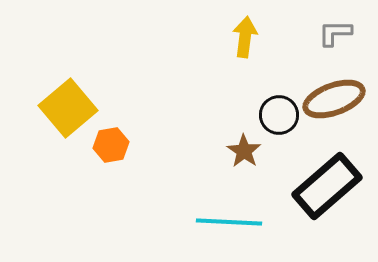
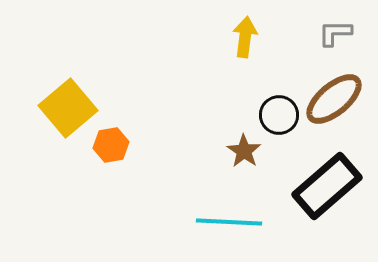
brown ellipse: rotated 20 degrees counterclockwise
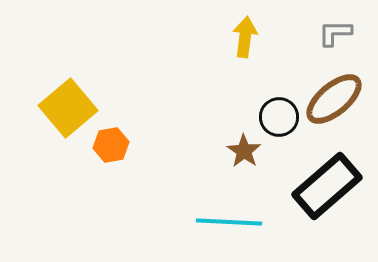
black circle: moved 2 px down
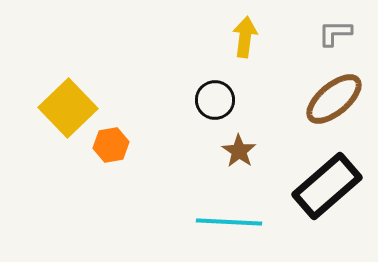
yellow square: rotated 4 degrees counterclockwise
black circle: moved 64 px left, 17 px up
brown star: moved 5 px left
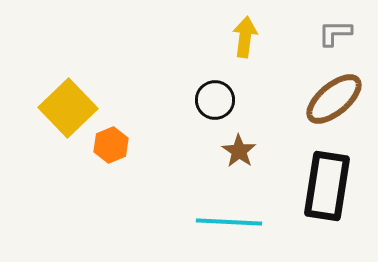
orange hexagon: rotated 12 degrees counterclockwise
black rectangle: rotated 40 degrees counterclockwise
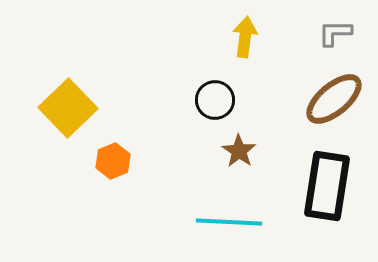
orange hexagon: moved 2 px right, 16 px down
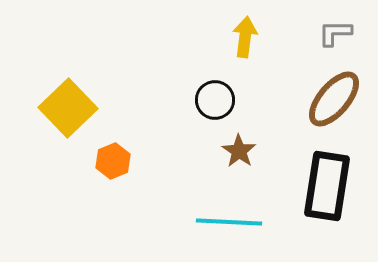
brown ellipse: rotated 10 degrees counterclockwise
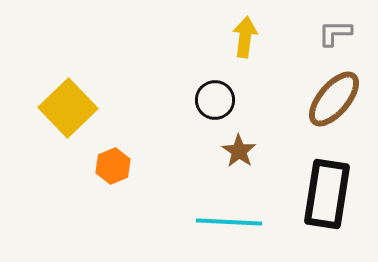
orange hexagon: moved 5 px down
black rectangle: moved 8 px down
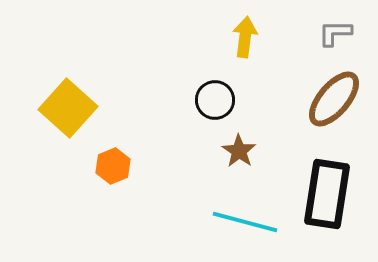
yellow square: rotated 4 degrees counterclockwise
cyan line: moved 16 px right; rotated 12 degrees clockwise
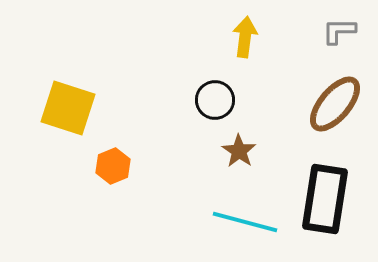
gray L-shape: moved 4 px right, 2 px up
brown ellipse: moved 1 px right, 5 px down
yellow square: rotated 24 degrees counterclockwise
black rectangle: moved 2 px left, 5 px down
